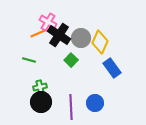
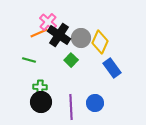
pink cross: rotated 12 degrees clockwise
green cross: rotated 16 degrees clockwise
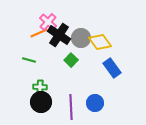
yellow diamond: rotated 60 degrees counterclockwise
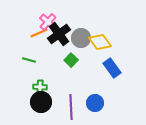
black cross: moved 1 px up; rotated 20 degrees clockwise
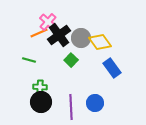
black cross: moved 1 px down
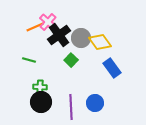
orange line: moved 4 px left, 6 px up
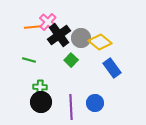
orange line: moved 2 px left; rotated 18 degrees clockwise
yellow diamond: rotated 15 degrees counterclockwise
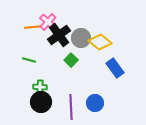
blue rectangle: moved 3 px right
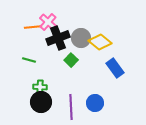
black cross: moved 1 px left, 3 px down; rotated 15 degrees clockwise
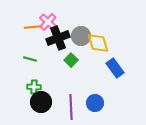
gray circle: moved 2 px up
yellow diamond: moved 2 px left, 1 px down; rotated 35 degrees clockwise
green line: moved 1 px right, 1 px up
green cross: moved 6 px left
